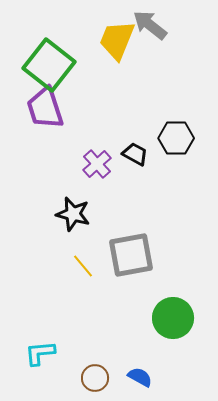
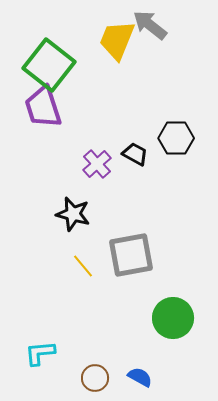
purple trapezoid: moved 2 px left, 1 px up
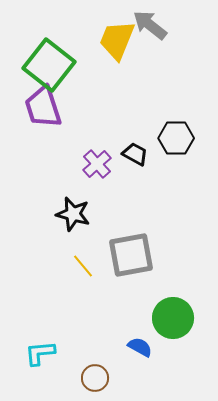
blue semicircle: moved 30 px up
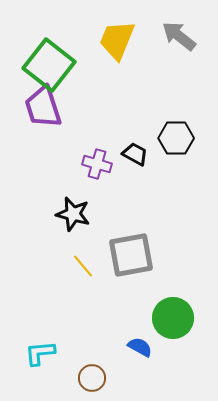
gray arrow: moved 29 px right, 11 px down
purple cross: rotated 32 degrees counterclockwise
brown circle: moved 3 px left
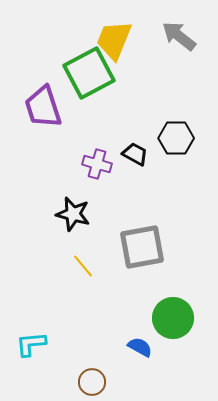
yellow trapezoid: moved 3 px left
green square: moved 40 px right, 8 px down; rotated 24 degrees clockwise
gray square: moved 11 px right, 8 px up
cyan L-shape: moved 9 px left, 9 px up
brown circle: moved 4 px down
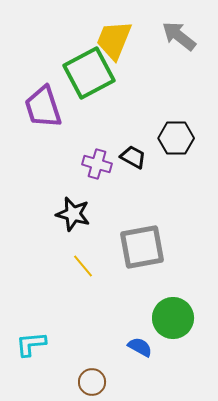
black trapezoid: moved 2 px left, 3 px down
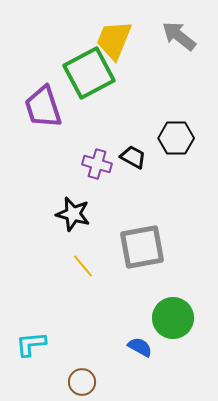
brown circle: moved 10 px left
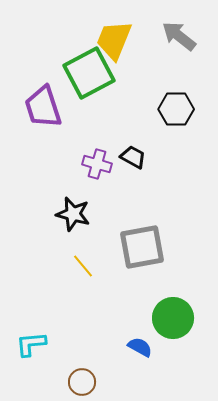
black hexagon: moved 29 px up
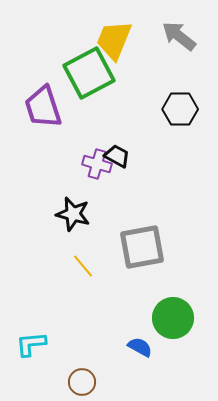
black hexagon: moved 4 px right
black trapezoid: moved 16 px left, 1 px up
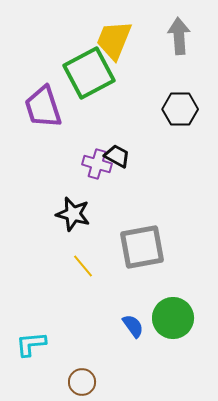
gray arrow: rotated 48 degrees clockwise
blue semicircle: moved 7 px left, 21 px up; rotated 25 degrees clockwise
